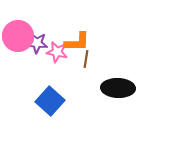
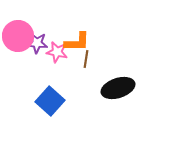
black ellipse: rotated 20 degrees counterclockwise
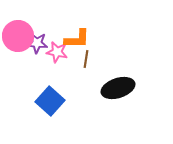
orange L-shape: moved 3 px up
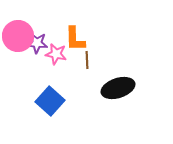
orange L-shape: moved 2 px left; rotated 88 degrees clockwise
pink star: moved 1 px left, 2 px down
brown line: moved 1 px right, 1 px down; rotated 12 degrees counterclockwise
